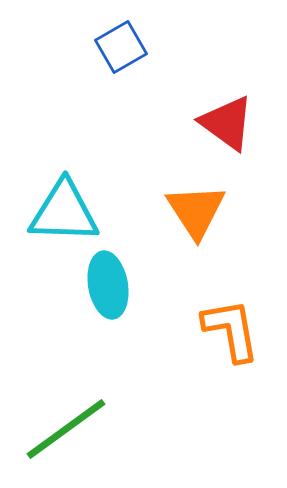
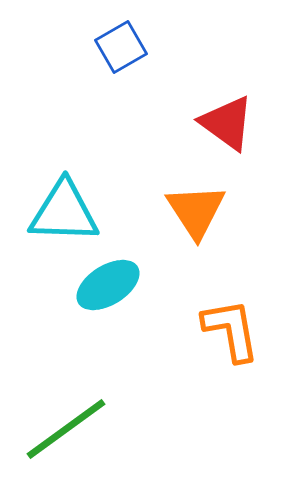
cyan ellipse: rotated 68 degrees clockwise
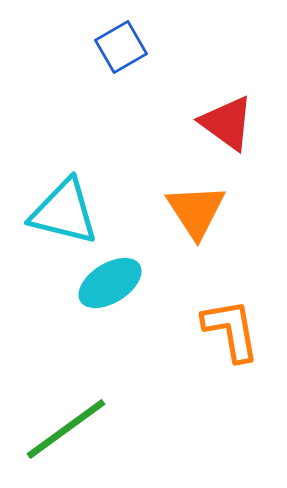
cyan triangle: rotated 12 degrees clockwise
cyan ellipse: moved 2 px right, 2 px up
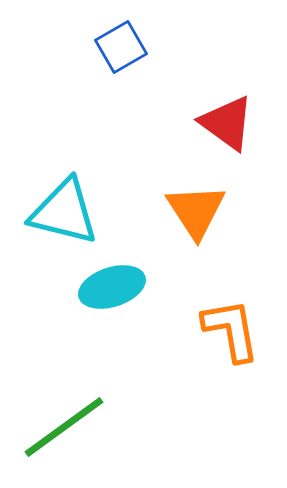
cyan ellipse: moved 2 px right, 4 px down; rotated 14 degrees clockwise
green line: moved 2 px left, 2 px up
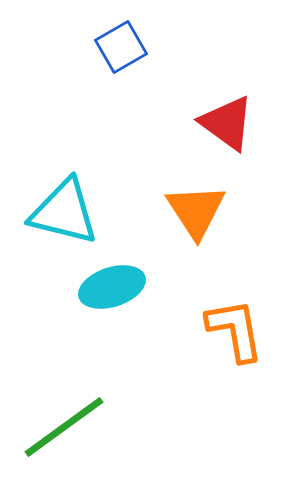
orange L-shape: moved 4 px right
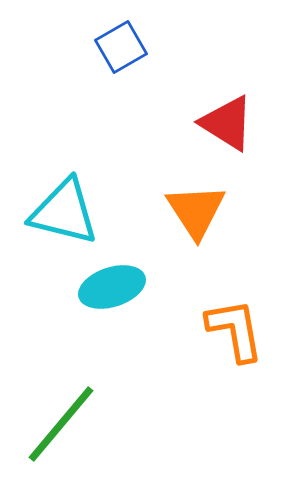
red triangle: rotated 4 degrees counterclockwise
green line: moved 3 px left, 3 px up; rotated 14 degrees counterclockwise
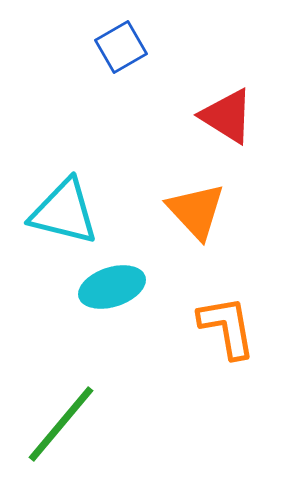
red triangle: moved 7 px up
orange triangle: rotated 10 degrees counterclockwise
orange L-shape: moved 8 px left, 3 px up
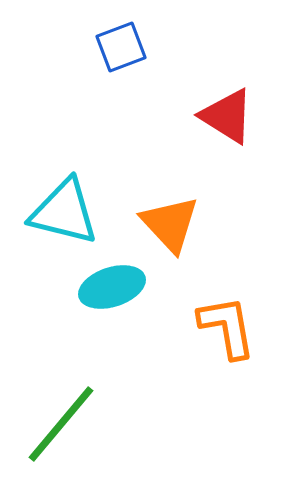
blue square: rotated 9 degrees clockwise
orange triangle: moved 26 px left, 13 px down
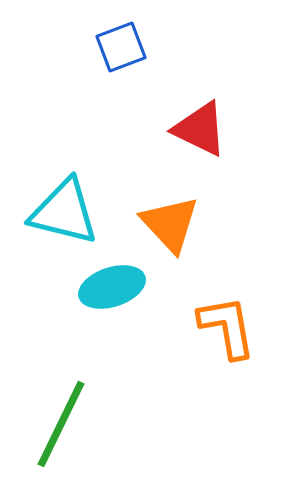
red triangle: moved 27 px left, 13 px down; rotated 6 degrees counterclockwise
green line: rotated 14 degrees counterclockwise
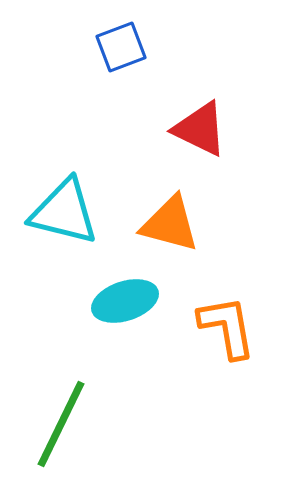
orange triangle: rotated 32 degrees counterclockwise
cyan ellipse: moved 13 px right, 14 px down
